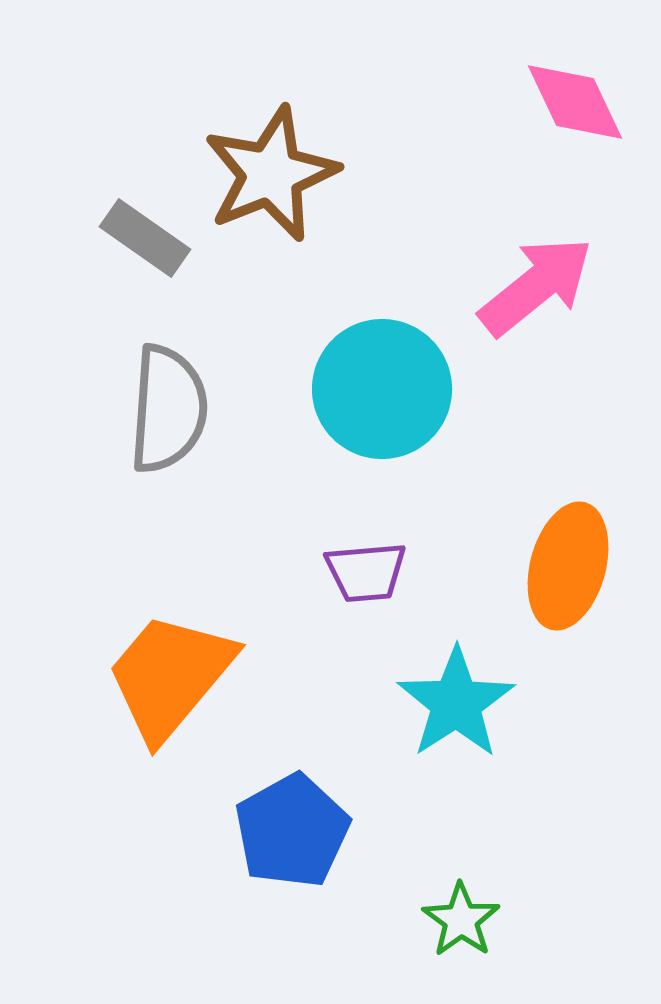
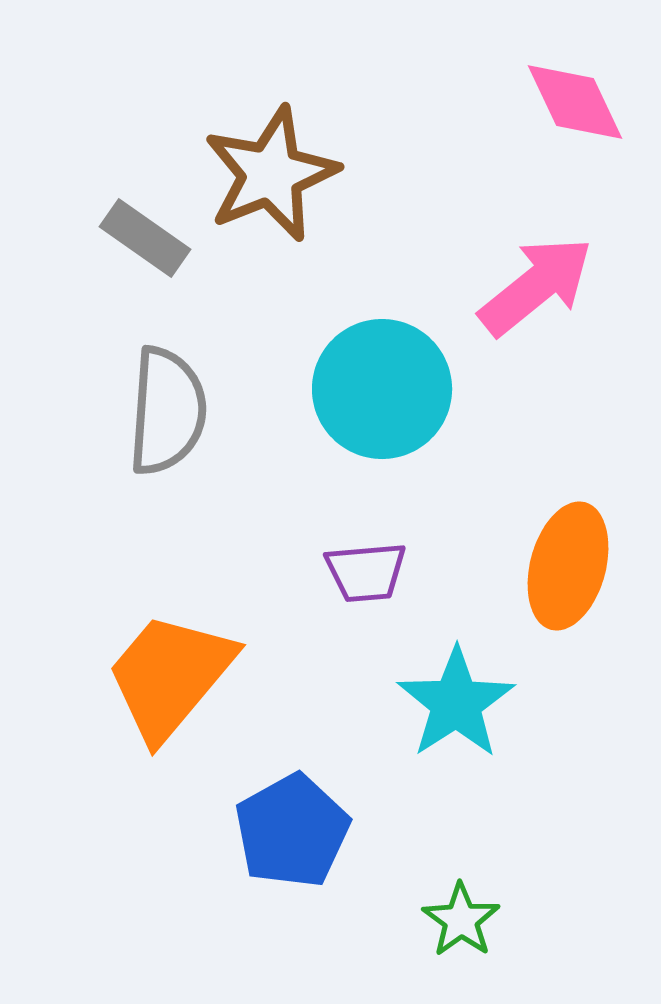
gray semicircle: moved 1 px left, 2 px down
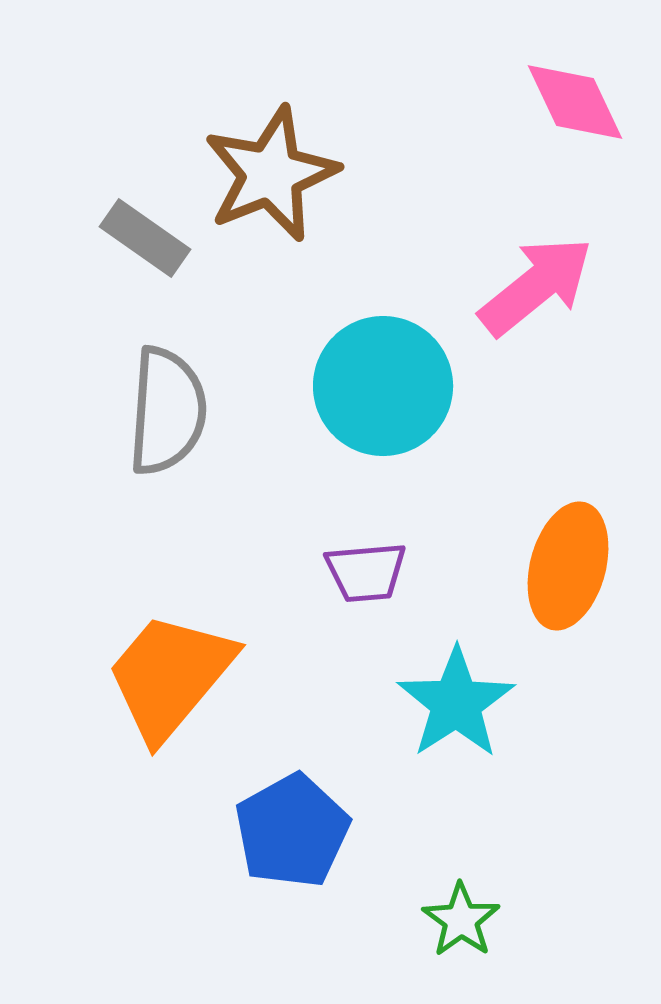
cyan circle: moved 1 px right, 3 px up
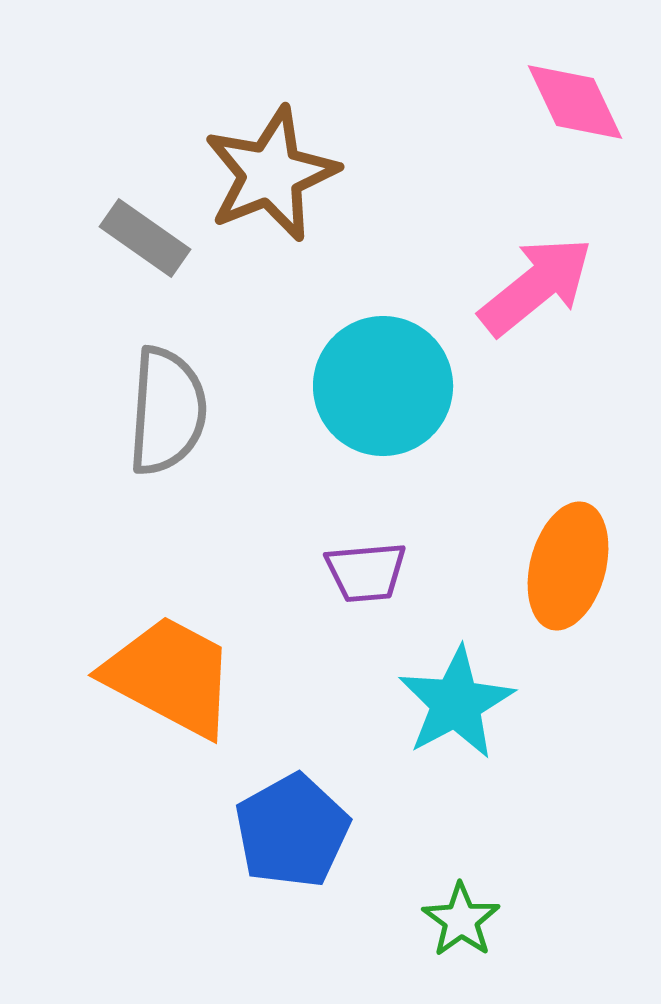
orange trapezoid: rotated 78 degrees clockwise
cyan star: rotated 5 degrees clockwise
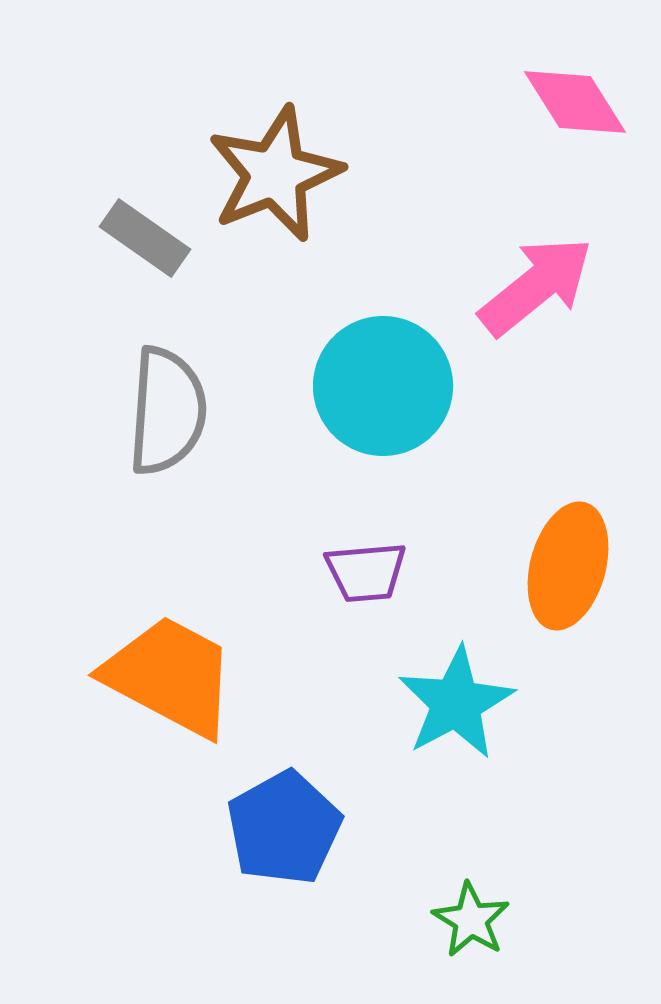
pink diamond: rotated 7 degrees counterclockwise
brown star: moved 4 px right
blue pentagon: moved 8 px left, 3 px up
green star: moved 10 px right; rotated 4 degrees counterclockwise
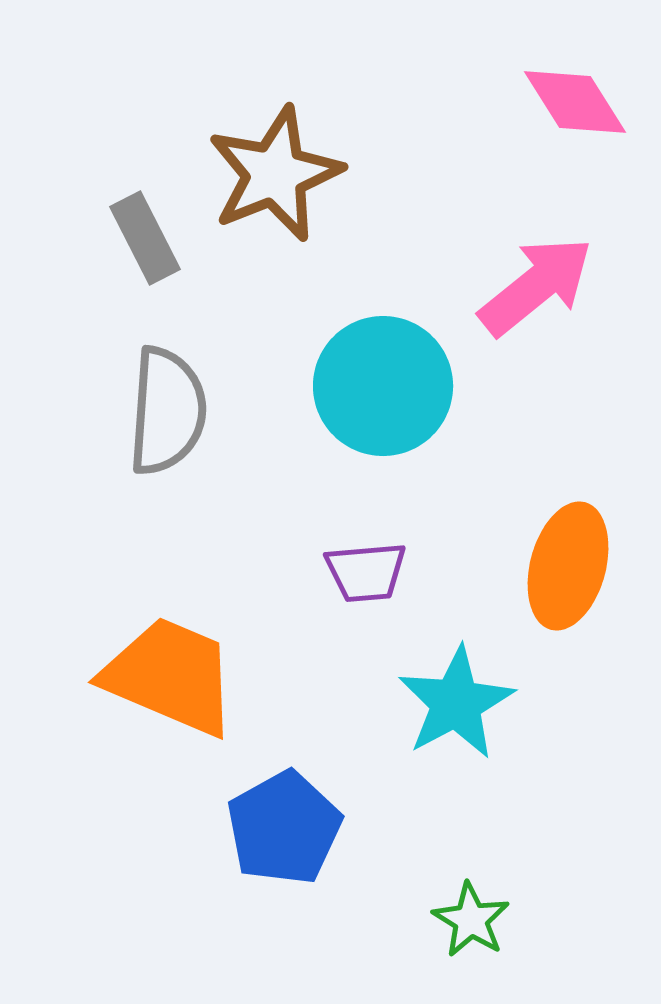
gray rectangle: rotated 28 degrees clockwise
orange trapezoid: rotated 5 degrees counterclockwise
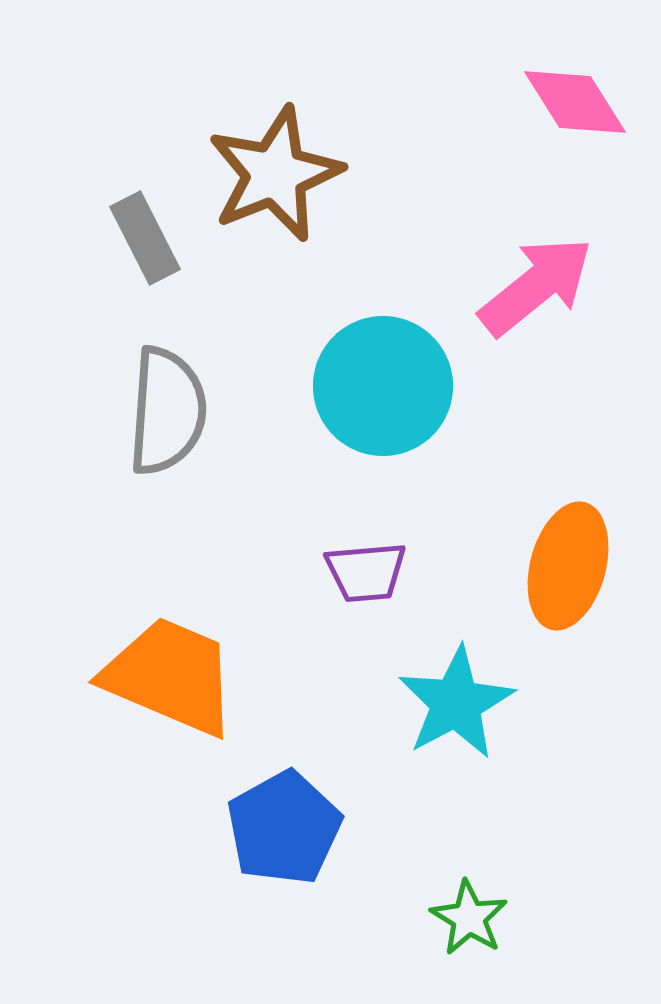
green star: moved 2 px left, 2 px up
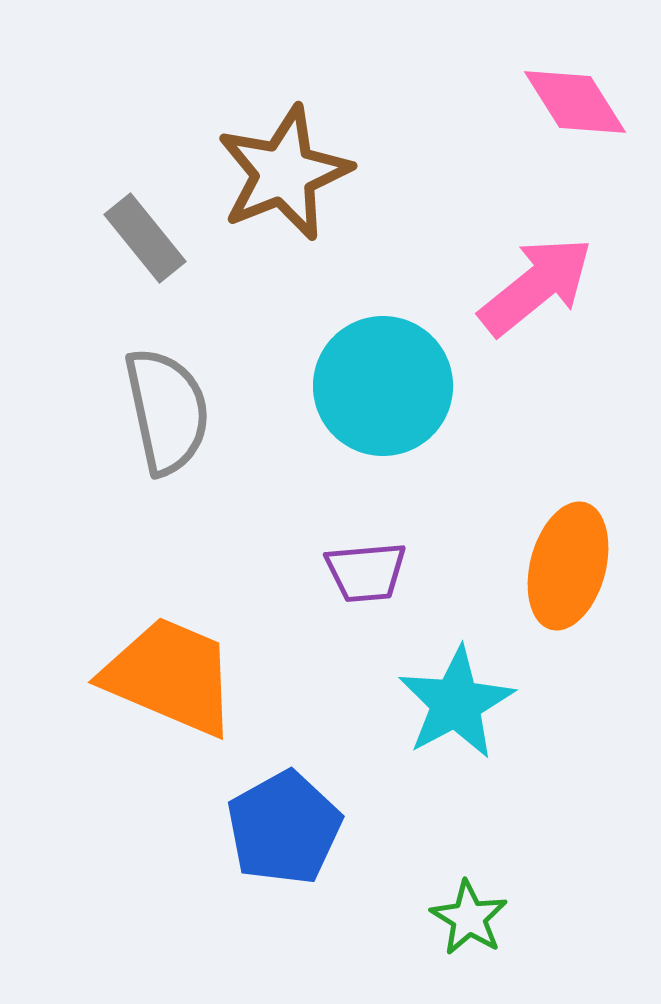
brown star: moved 9 px right, 1 px up
gray rectangle: rotated 12 degrees counterclockwise
gray semicircle: rotated 16 degrees counterclockwise
